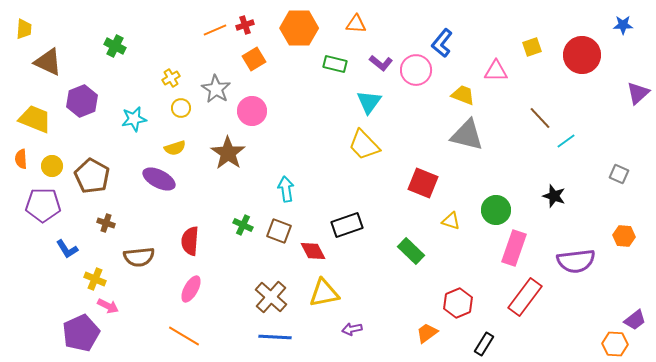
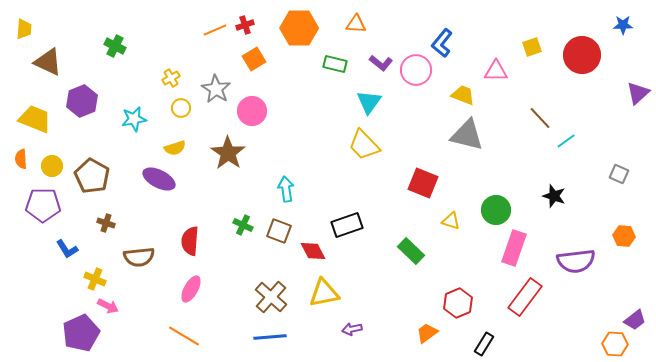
blue line at (275, 337): moved 5 px left; rotated 8 degrees counterclockwise
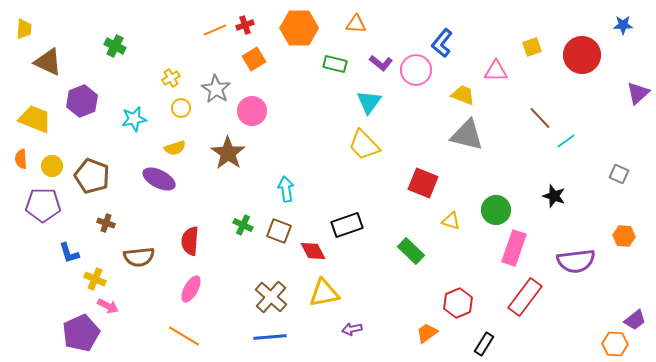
brown pentagon at (92, 176): rotated 8 degrees counterclockwise
blue L-shape at (67, 249): moved 2 px right, 4 px down; rotated 15 degrees clockwise
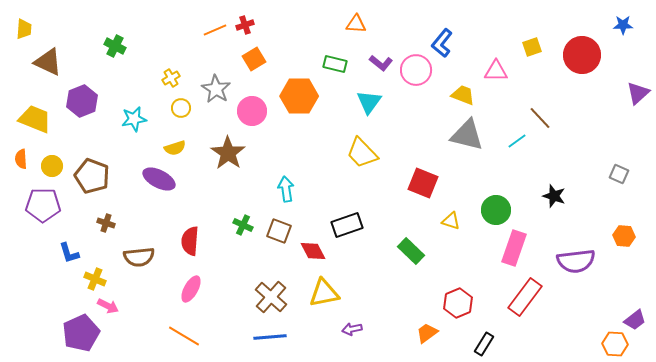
orange hexagon at (299, 28): moved 68 px down
cyan line at (566, 141): moved 49 px left
yellow trapezoid at (364, 145): moved 2 px left, 8 px down
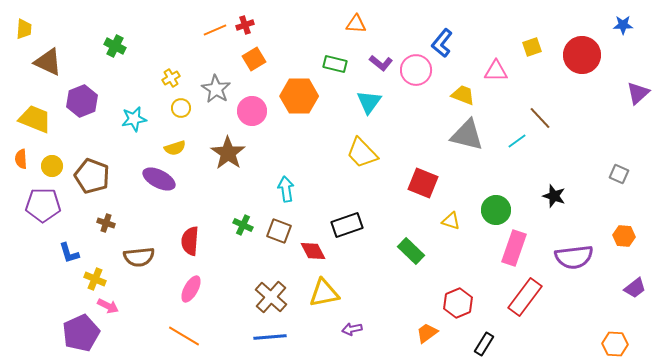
purple semicircle at (576, 261): moved 2 px left, 4 px up
purple trapezoid at (635, 320): moved 32 px up
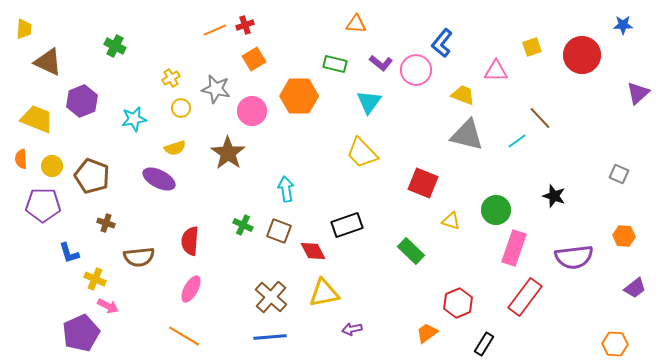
gray star at (216, 89): rotated 20 degrees counterclockwise
yellow trapezoid at (35, 119): moved 2 px right
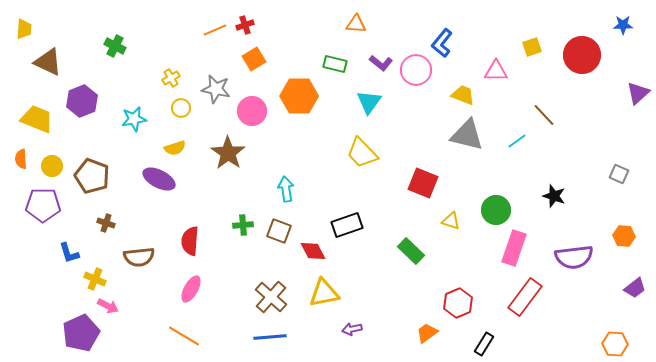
brown line at (540, 118): moved 4 px right, 3 px up
green cross at (243, 225): rotated 30 degrees counterclockwise
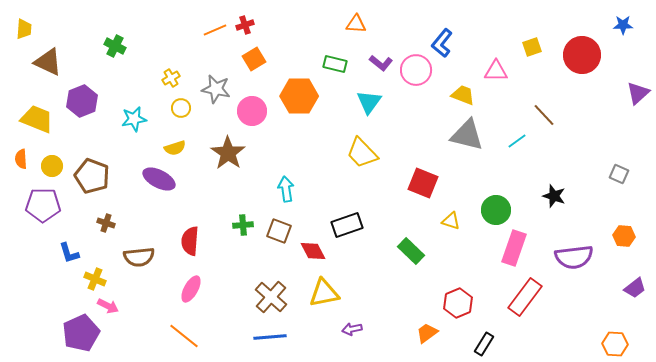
orange line at (184, 336): rotated 8 degrees clockwise
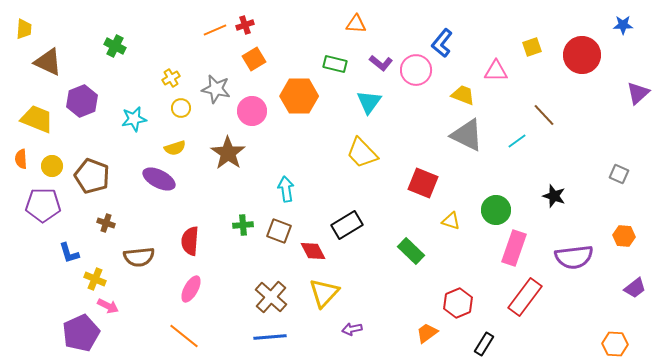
gray triangle at (467, 135): rotated 12 degrees clockwise
black rectangle at (347, 225): rotated 12 degrees counterclockwise
yellow triangle at (324, 293): rotated 36 degrees counterclockwise
